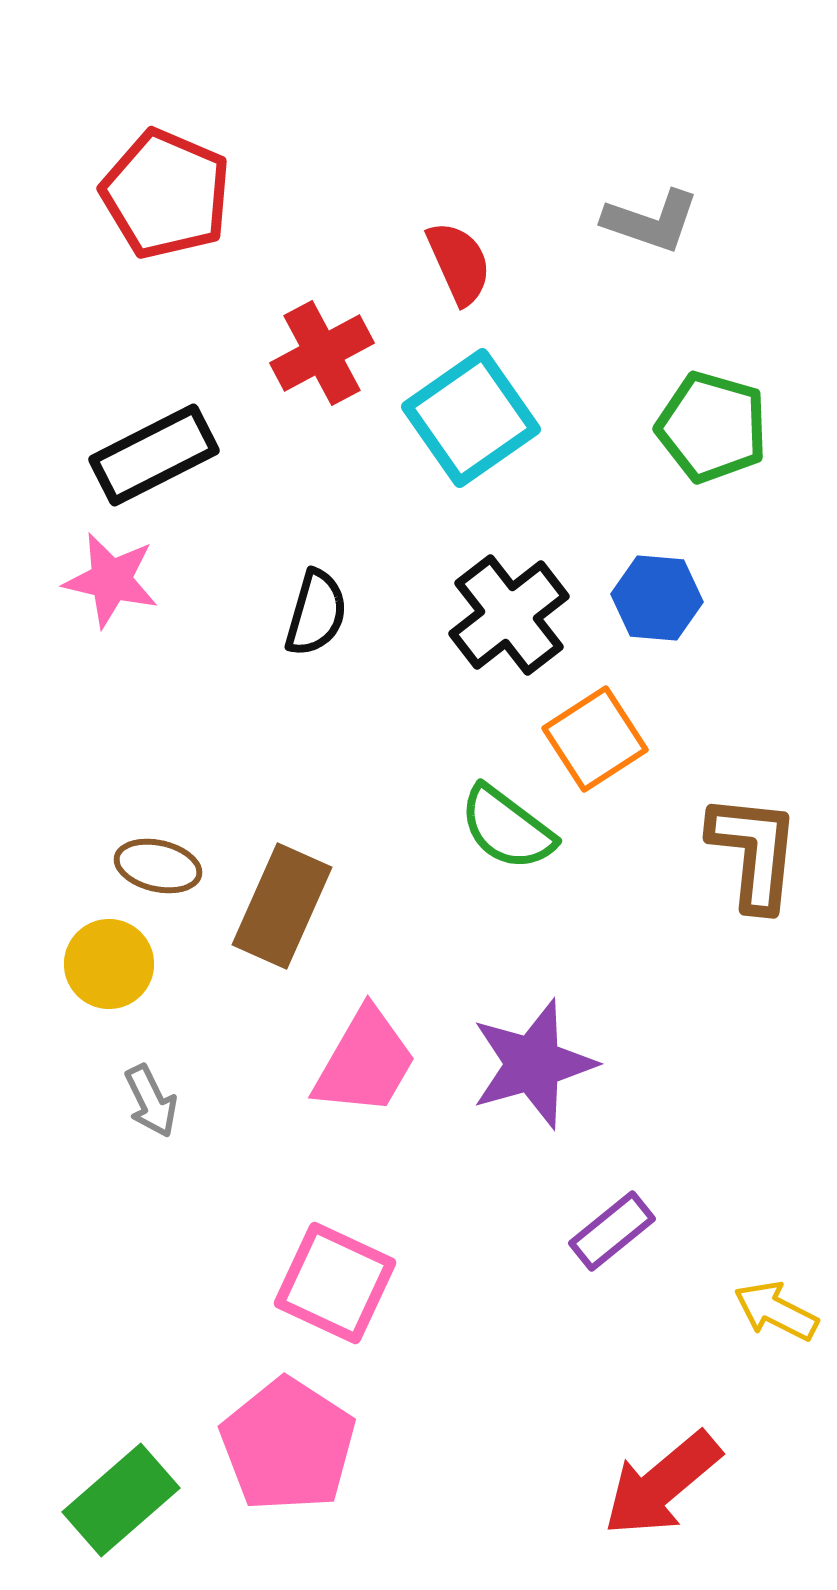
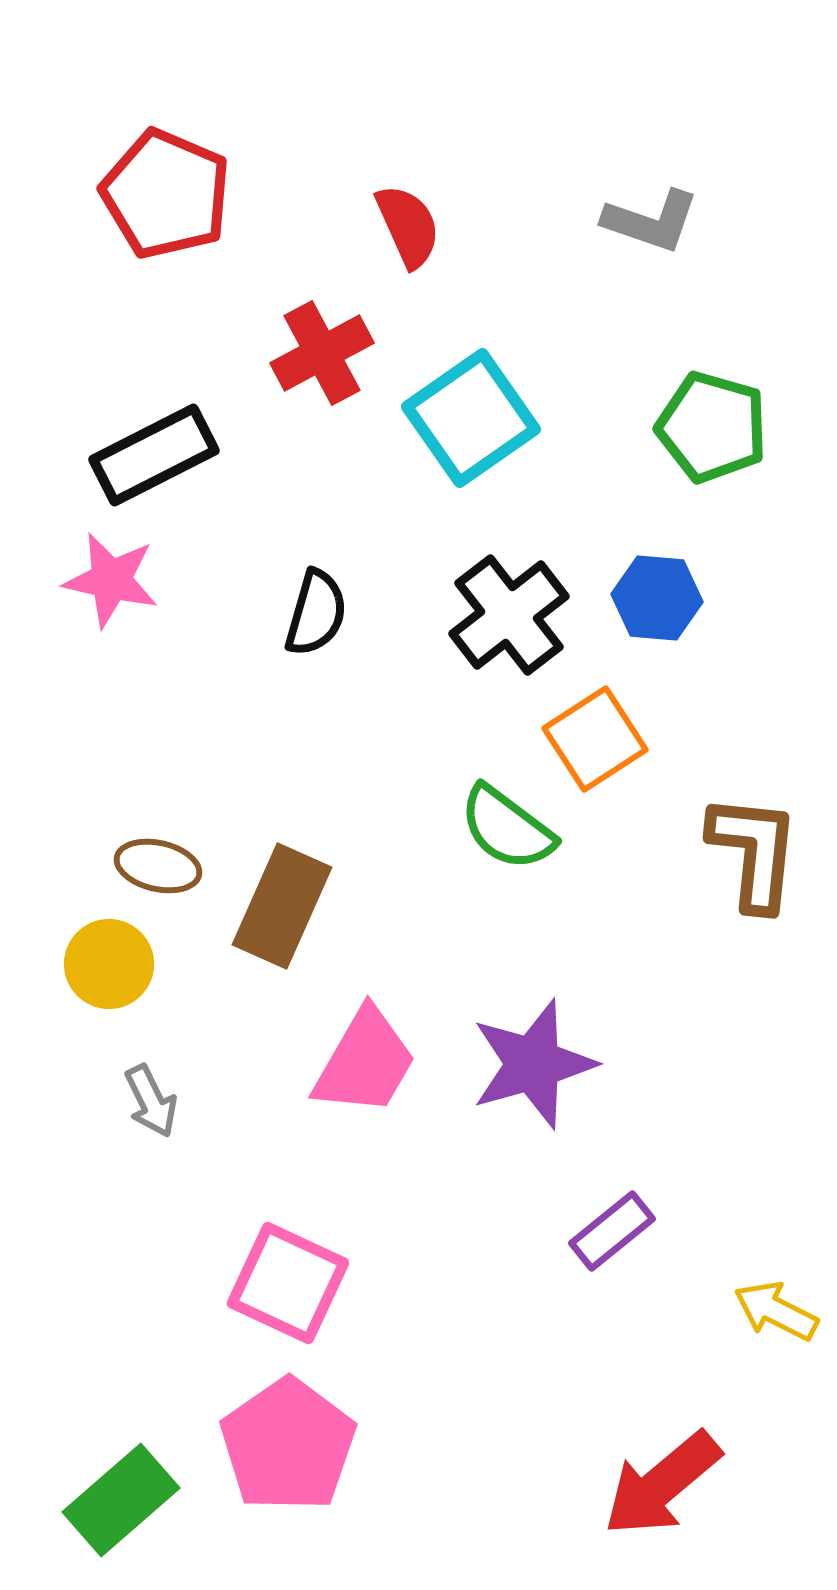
red semicircle: moved 51 px left, 37 px up
pink square: moved 47 px left
pink pentagon: rotated 4 degrees clockwise
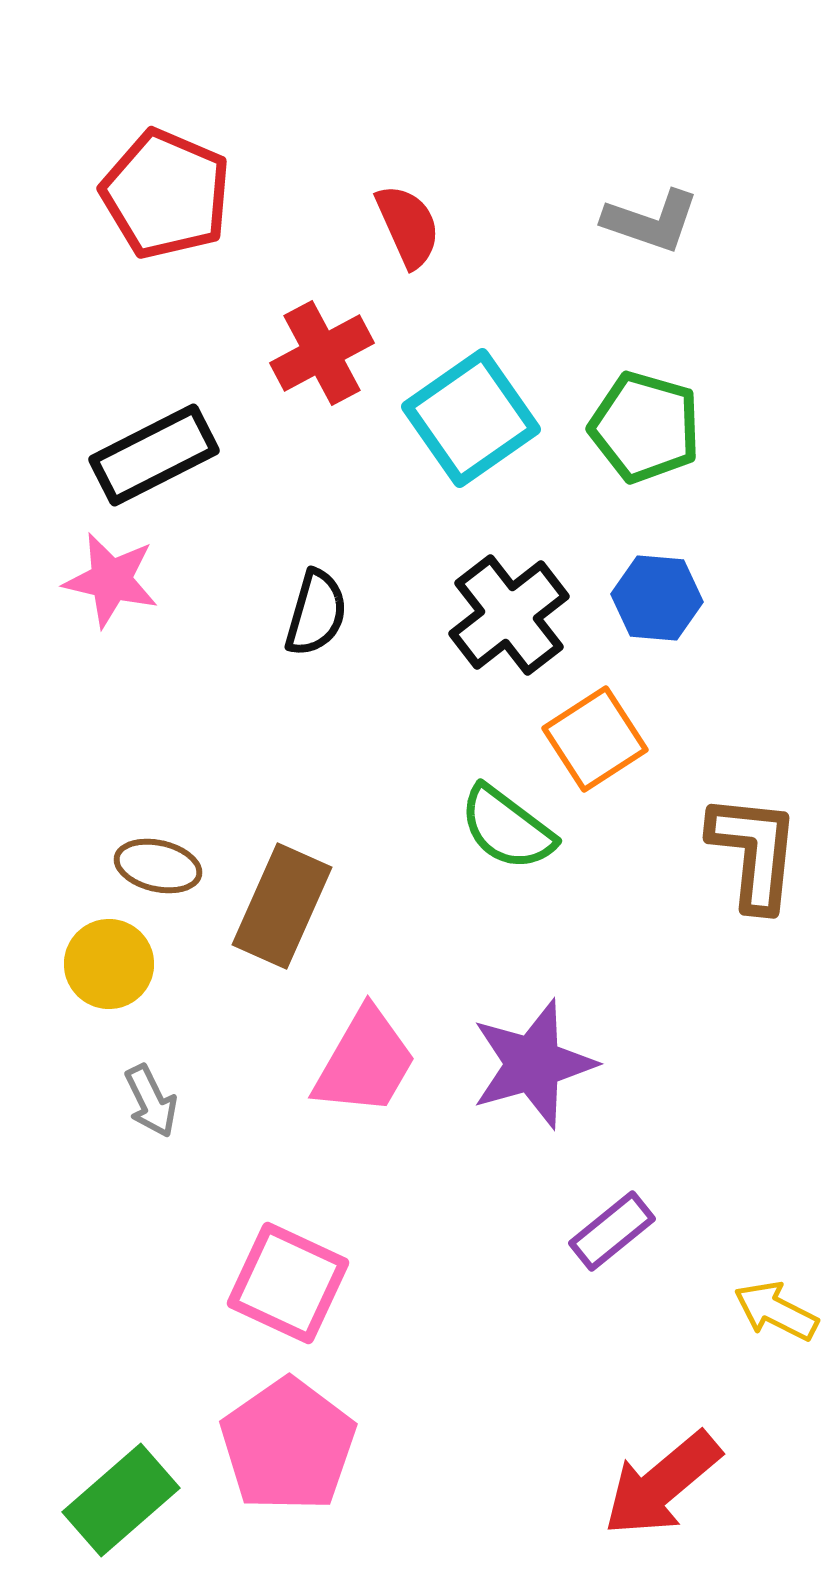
green pentagon: moved 67 px left
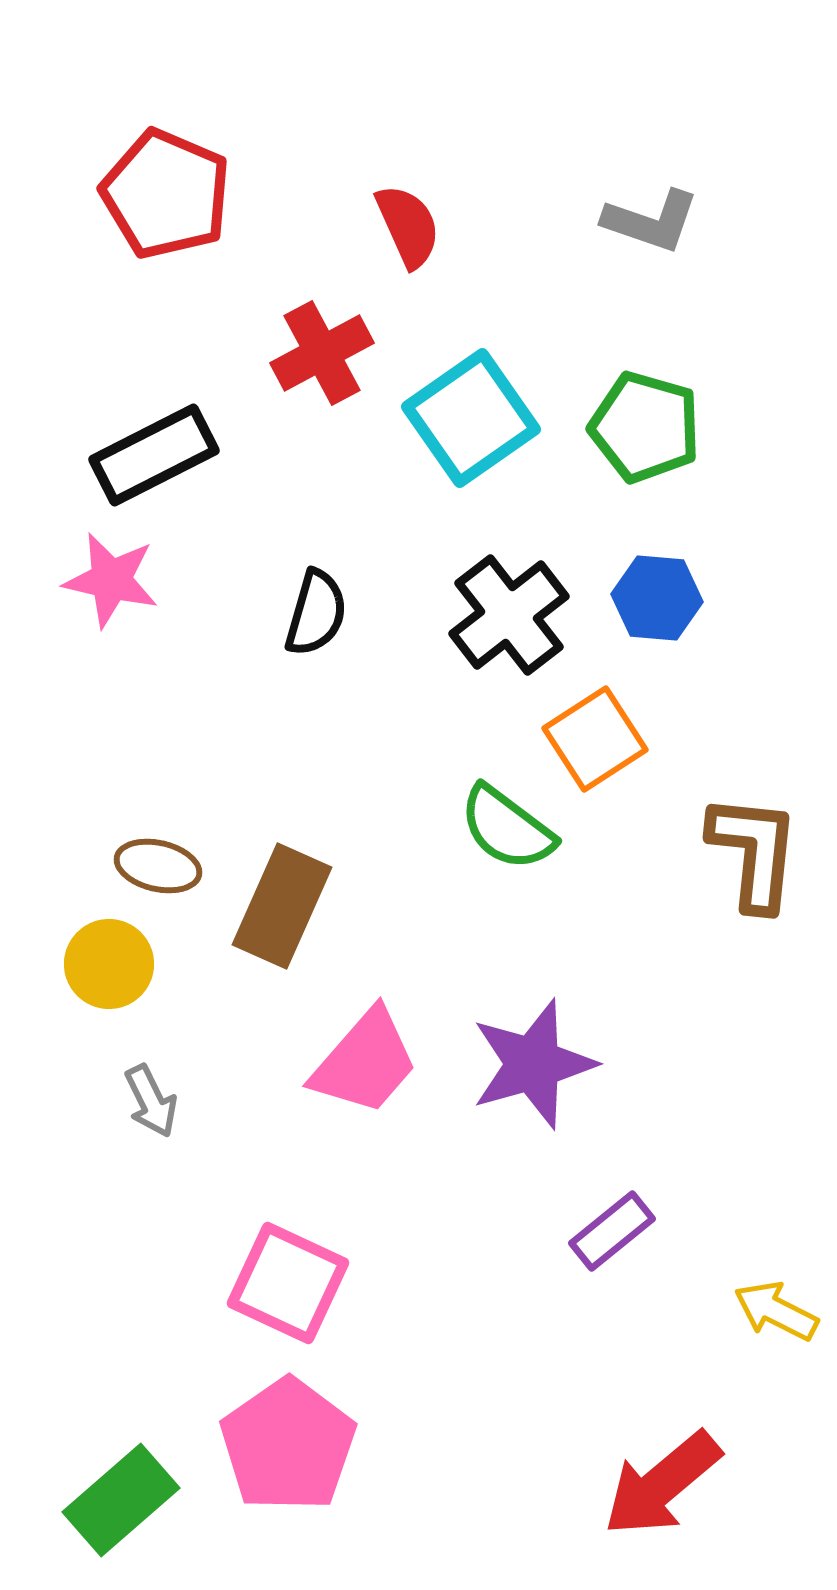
pink trapezoid: rotated 11 degrees clockwise
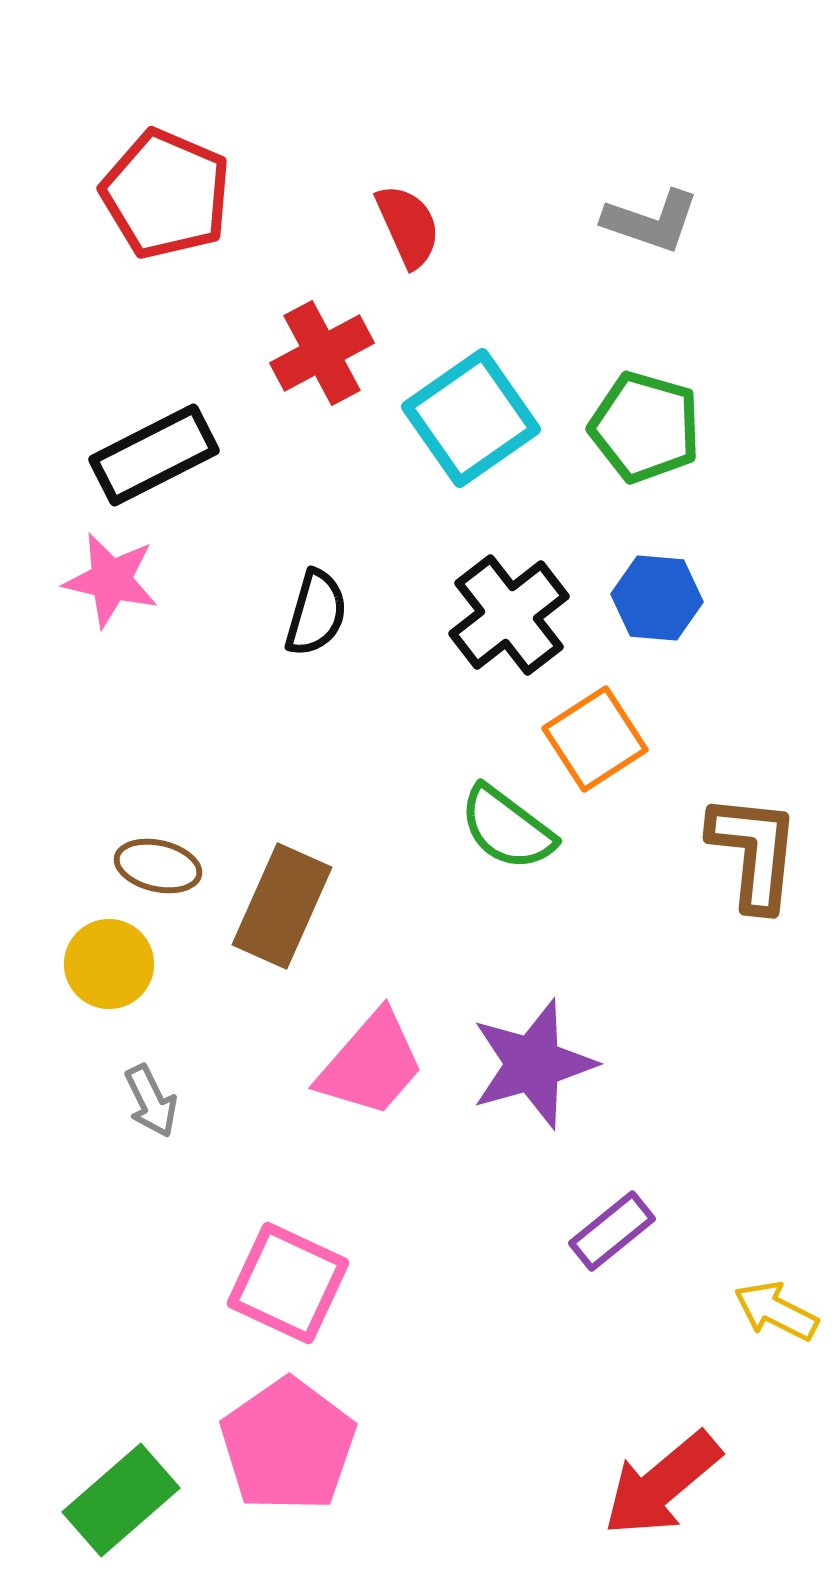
pink trapezoid: moved 6 px right, 2 px down
